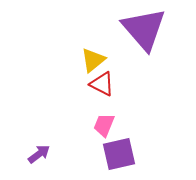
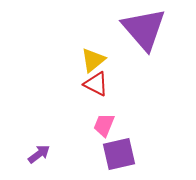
red triangle: moved 6 px left
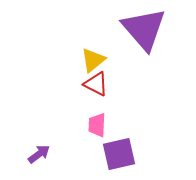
pink trapezoid: moved 7 px left; rotated 20 degrees counterclockwise
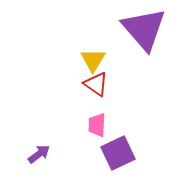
yellow triangle: rotated 20 degrees counterclockwise
red triangle: rotated 8 degrees clockwise
purple square: moved 1 px left, 1 px up; rotated 12 degrees counterclockwise
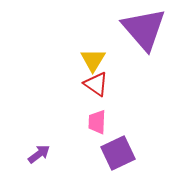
pink trapezoid: moved 3 px up
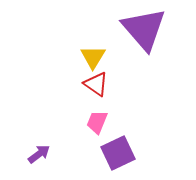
yellow triangle: moved 3 px up
pink trapezoid: rotated 20 degrees clockwise
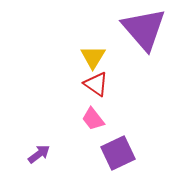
pink trapezoid: moved 4 px left, 3 px up; rotated 60 degrees counterclockwise
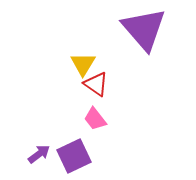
yellow triangle: moved 10 px left, 7 px down
pink trapezoid: moved 2 px right
purple square: moved 44 px left, 3 px down
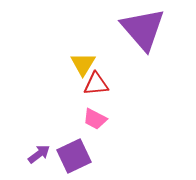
purple triangle: moved 1 px left
red triangle: rotated 40 degrees counterclockwise
pink trapezoid: rotated 25 degrees counterclockwise
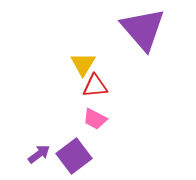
red triangle: moved 1 px left, 2 px down
purple square: rotated 12 degrees counterclockwise
